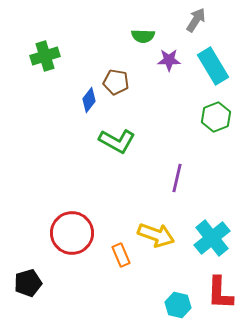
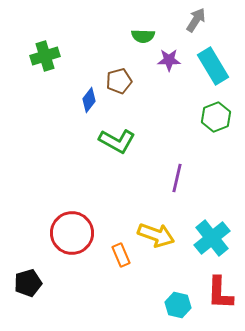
brown pentagon: moved 3 px right, 1 px up; rotated 25 degrees counterclockwise
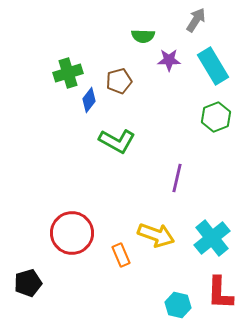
green cross: moved 23 px right, 17 px down
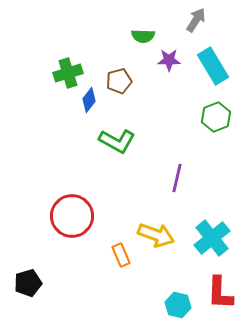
red circle: moved 17 px up
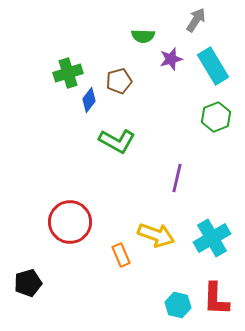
purple star: moved 2 px right, 1 px up; rotated 15 degrees counterclockwise
red circle: moved 2 px left, 6 px down
cyan cross: rotated 9 degrees clockwise
red L-shape: moved 4 px left, 6 px down
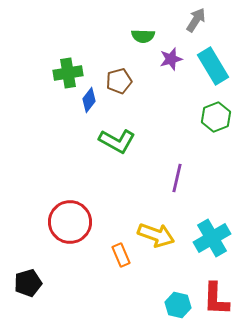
green cross: rotated 8 degrees clockwise
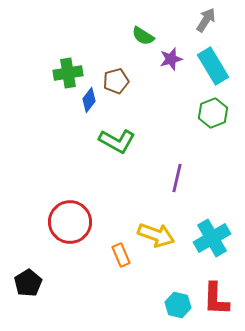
gray arrow: moved 10 px right
green semicircle: rotated 30 degrees clockwise
brown pentagon: moved 3 px left
green hexagon: moved 3 px left, 4 px up
black pentagon: rotated 16 degrees counterclockwise
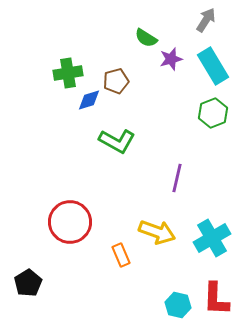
green semicircle: moved 3 px right, 2 px down
blue diamond: rotated 35 degrees clockwise
yellow arrow: moved 1 px right, 3 px up
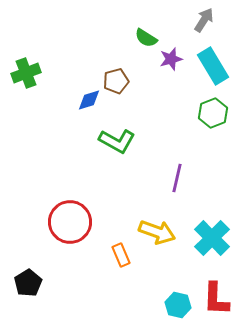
gray arrow: moved 2 px left
green cross: moved 42 px left; rotated 12 degrees counterclockwise
cyan cross: rotated 15 degrees counterclockwise
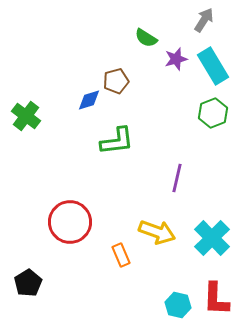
purple star: moved 5 px right
green cross: moved 43 px down; rotated 32 degrees counterclockwise
green L-shape: rotated 36 degrees counterclockwise
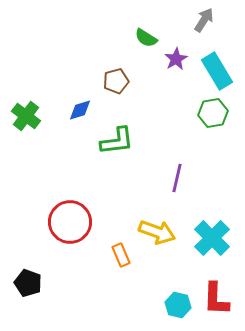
purple star: rotated 15 degrees counterclockwise
cyan rectangle: moved 4 px right, 5 px down
blue diamond: moved 9 px left, 10 px down
green hexagon: rotated 12 degrees clockwise
black pentagon: rotated 20 degrees counterclockwise
